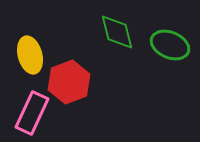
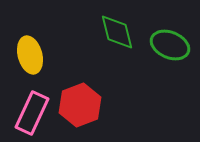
red hexagon: moved 11 px right, 23 px down
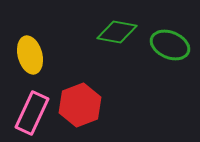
green diamond: rotated 66 degrees counterclockwise
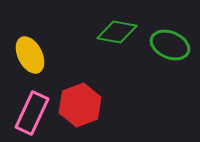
yellow ellipse: rotated 12 degrees counterclockwise
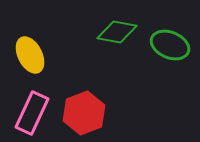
red hexagon: moved 4 px right, 8 px down
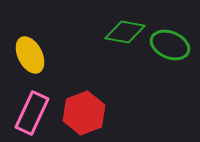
green diamond: moved 8 px right
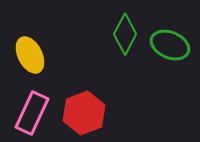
green diamond: moved 2 px down; rotated 72 degrees counterclockwise
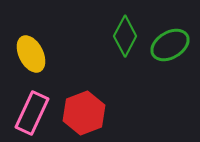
green diamond: moved 2 px down
green ellipse: rotated 54 degrees counterclockwise
yellow ellipse: moved 1 px right, 1 px up
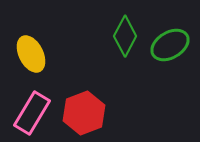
pink rectangle: rotated 6 degrees clockwise
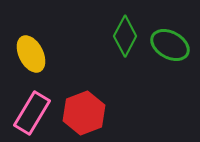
green ellipse: rotated 60 degrees clockwise
